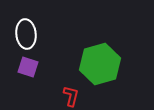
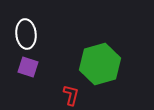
red L-shape: moved 1 px up
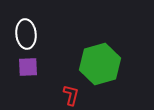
purple square: rotated 20 degrees counterclockwise
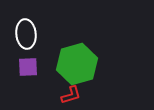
green hexagon: moved 23 px left
red L-shape: rotated 60 degrees clockwise
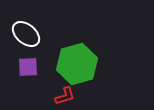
white ellipse: rotated 44 degrees counterclockwise
red L-shape: moved 6 px left, 1 px down
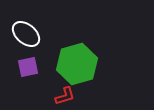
purple square: rotated 10 degrees counterclockwise
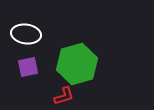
white ellipse: rotated 32 degrees counterclockwise
red L-shape: moved 1 px left
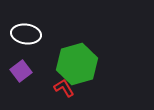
purple square: moved 7 px left, 4 px down; rotated 25 degrees counterclockwise
red L-shape: moved 8 px up; rotated 105 degrees counterclockwise
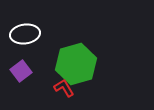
white ellipse: moved 1 px left; rotated 16 degrees counterclockwise
green hexagon: moved 1 px left
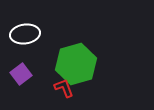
purple square: moved 3 px down
red L-shape: rotated 10 degrees clockwise
